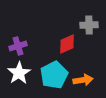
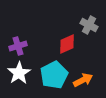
gray cross: rotated 30 degrees clockwise
orange arrow: rotated 18 degrees counterclockwise
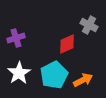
purple cross: moved 2 px left, 8 px up
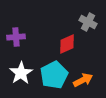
gray cross: moved 1 px left, 3 px up
purple cross: moved 1 px up; rotated 12 degrees clockwise
white star: moved 2 px right
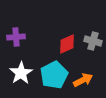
gray cross: moved 5 px right, 19 px down; rotated 12 degrees counterclockwise
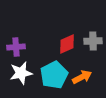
purple cross: moved 10 px down
gray cross: rotated 18 degrees counterclockwise
white star: rotated 20 degrees clockwise
orange arrow: moved 1 px left, 3 px up
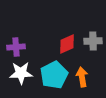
white star: rotated 10 degrees clockwise
orange arrow: rotated 72 degrees counterclockwise
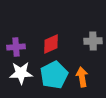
red diamond: moved 16 px left
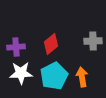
red diamond: rotated 15 degrees counterclockwise
cyan pentagon: moved 1 px down
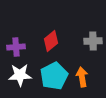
red diamond: moved 3 px up
white star: moved 1 px left, 2 px down
